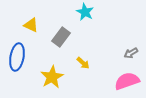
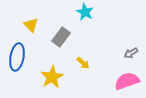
yellow triangle: rotated 21 degrees clockwise
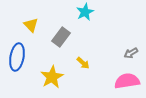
cyan star: rotated 18 degrees clockwise
pink semicircle: rotated 10 degrees clockwise
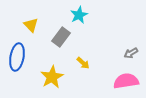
cyan star: moved 6 px left, 3 px down
pink semicircle: moved 1 px left
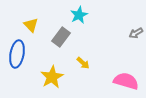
gray arrow: moved 5 px right, 20 px up
blue ellipse: moved 3 px up
pink semicircle: rotated 25 degrees clockwise
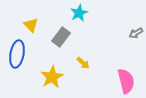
cyan star: moved 2 px up
pink semicircle: rotated 60 degrees clockwise
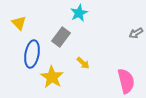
yellow triangle: moved 12 px left, 2 px up
blue ellipse: moved 15 px right
yellow star: rotated 10 degrees counterclockwise
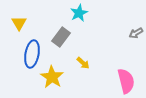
yellow triangle: rotated 14 degrees clockwise
